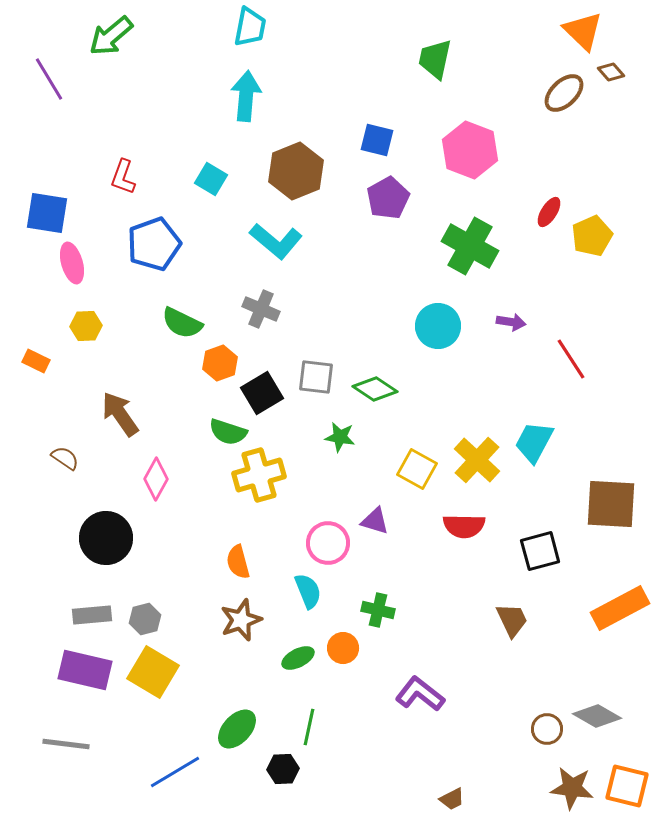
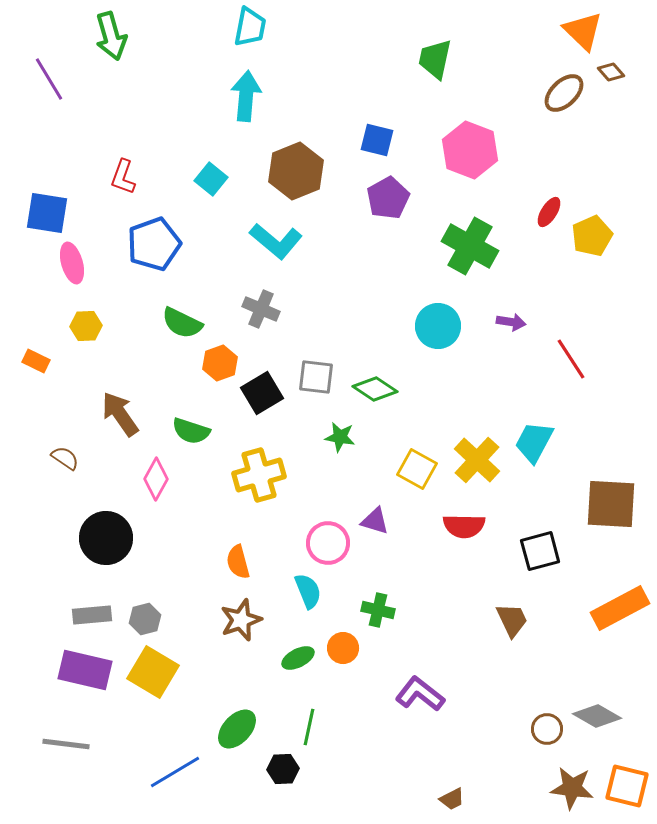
green arrow at (111, 36): rotated 66 degrees counterclockwise
cyan square at (211, 179): rotated 8 degrees clockwise
green semicircle at (228, 432): moved 37 px left, 1 px up
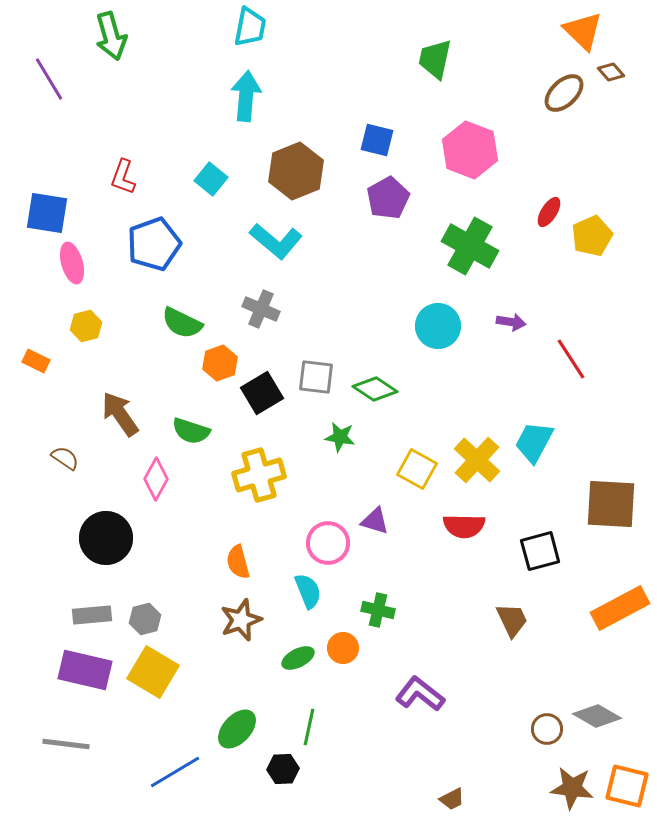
yellow hexagon at (86, 326): rotated 12 degrees counterclockwise
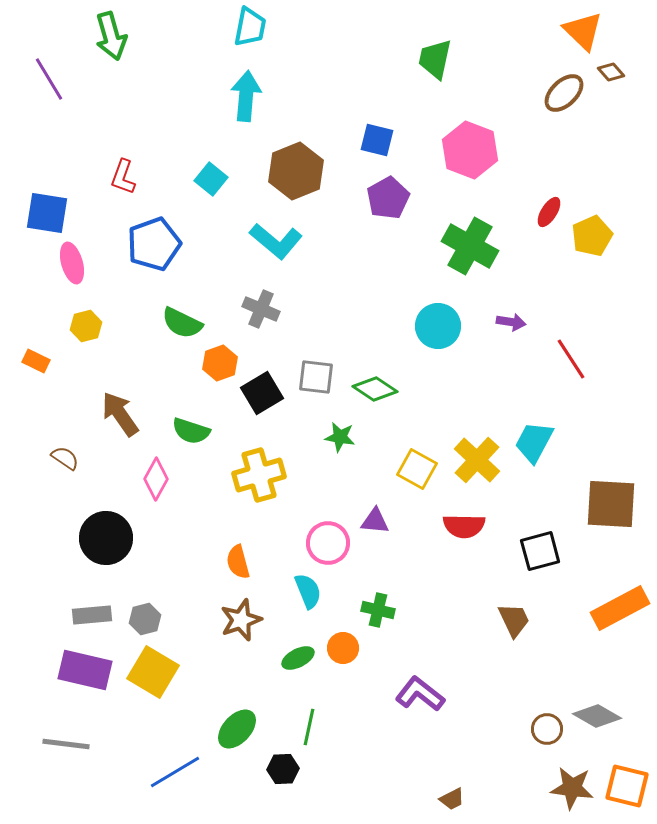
purple triangle at (375, 521): rotated 12 degrees counterclockwise
brown trapezoid at (512, 620): moved 2 px right
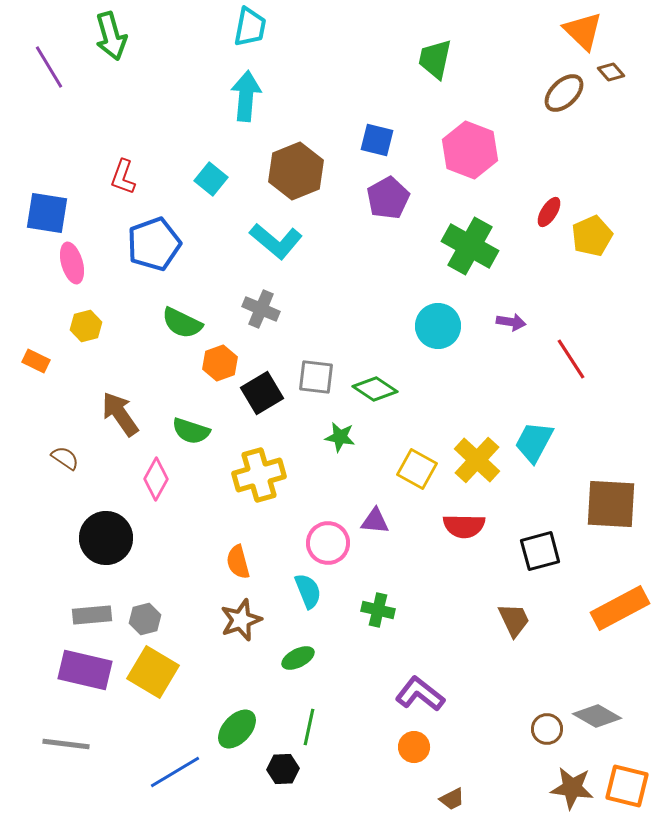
purple line at (49, 79): moved 12 px up
orange circle at (343, 648): moved 71 px right, 99 px down
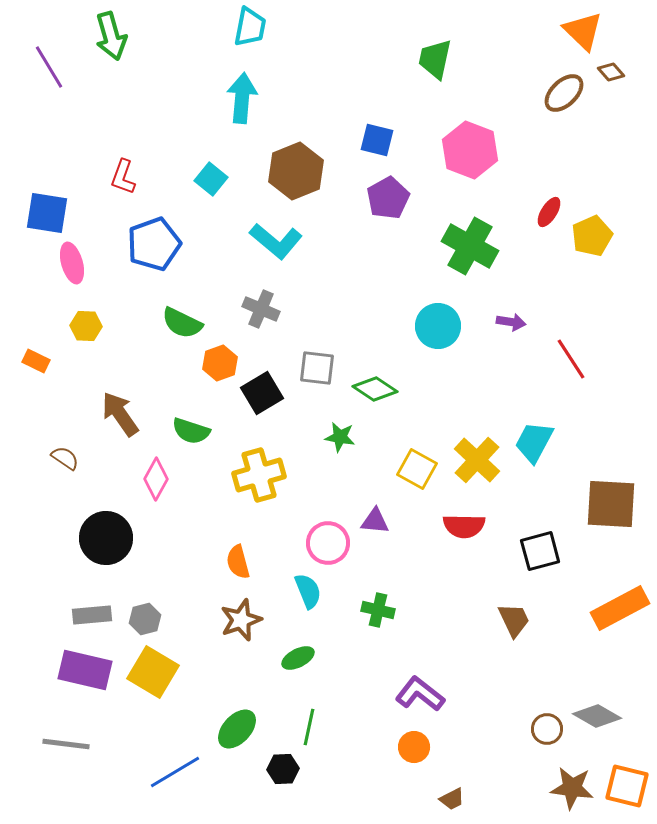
cyan arrow at (246, 96): moved 4 px left, 2 px down
yellow hexagon at (86, 326): rotated 16 degrees clockwise
gray square at (316, 377): moved 1 px right, 9 px up
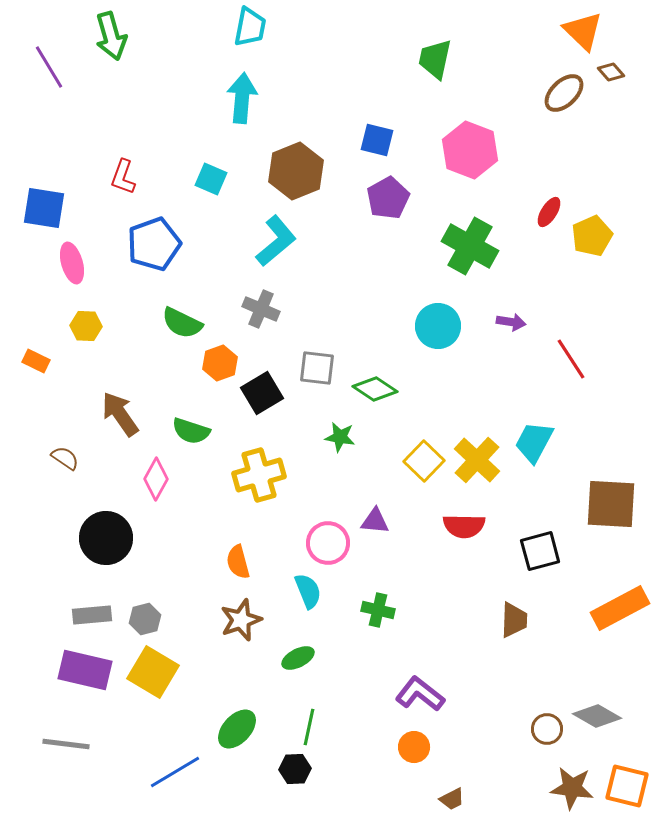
cyan square at (211, 179): rotated 16 degrees counterclockwise
blue square at (47, 213): moved 3 px left, 5 px up
cyan L-shape at (276, 241): rotated 80 degrees counterclockwise
yellow square at (417, 469): moved 7 px right, 8 px up; rotated 15 degrees clockwise
brown trapezoid at (514, 620): rotated 27 degrees clockwise
black hexagon at (283, 769): moved 12 px right
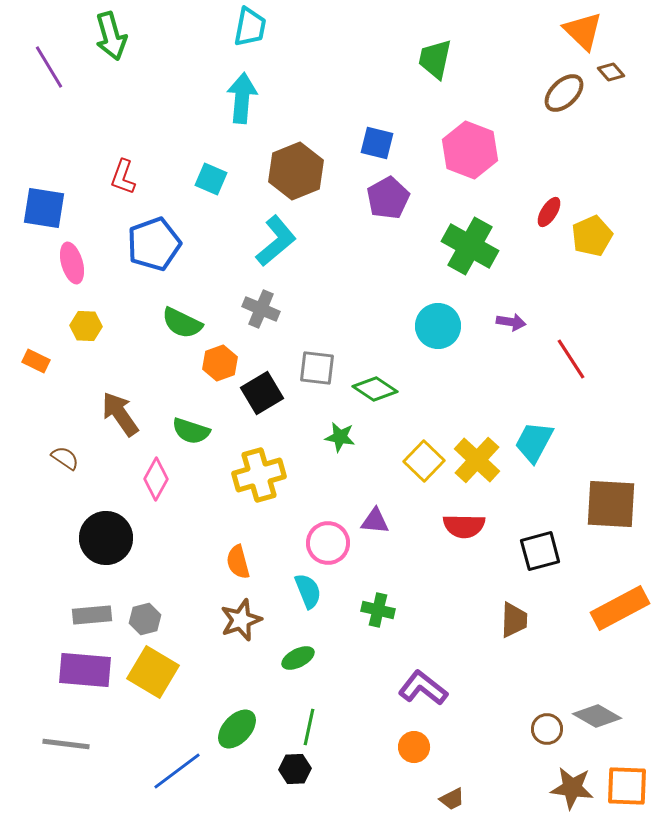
blue square at (377, 140): moved 3 px down
purple rectangle at (85, 670): rotated 8 degrees counterclockwise
purple L-shape at (420, 694): moved 3 px right, 6 px up
blue line at (175, 772): moved 2 px right, 1 px up; rotated 6 degrees counterclockwise
orange square at (627, 786): rotated 12 degrees counterclockwise
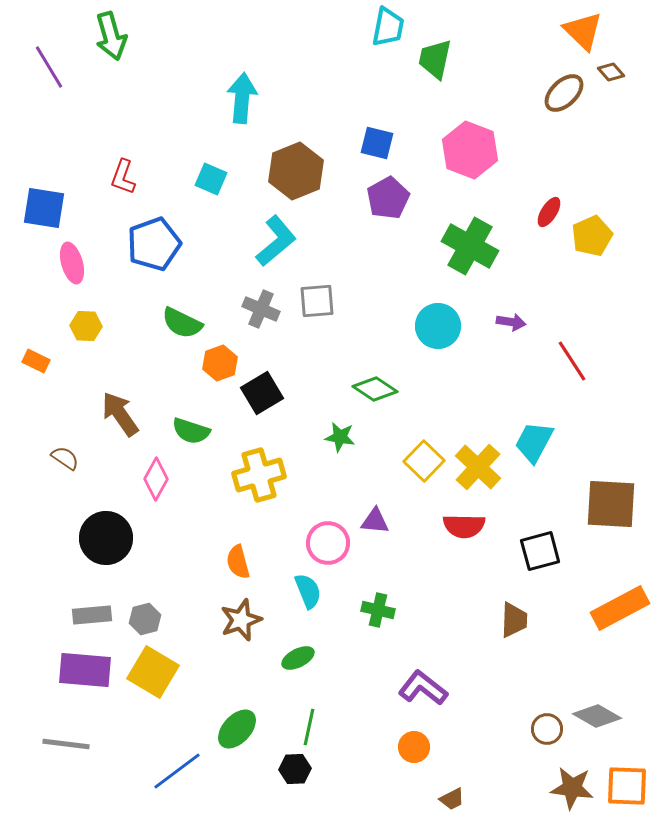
cyan trapezoid at (250, 27): moved 138 px right
red line at (571, 359): moved 1 px right, 2 px down
gray square at (317, 368): moved 67 px up; rotated 12 degrees counterclockwise
yellow cross at (477, 460): moved 1 px right, 7 px down
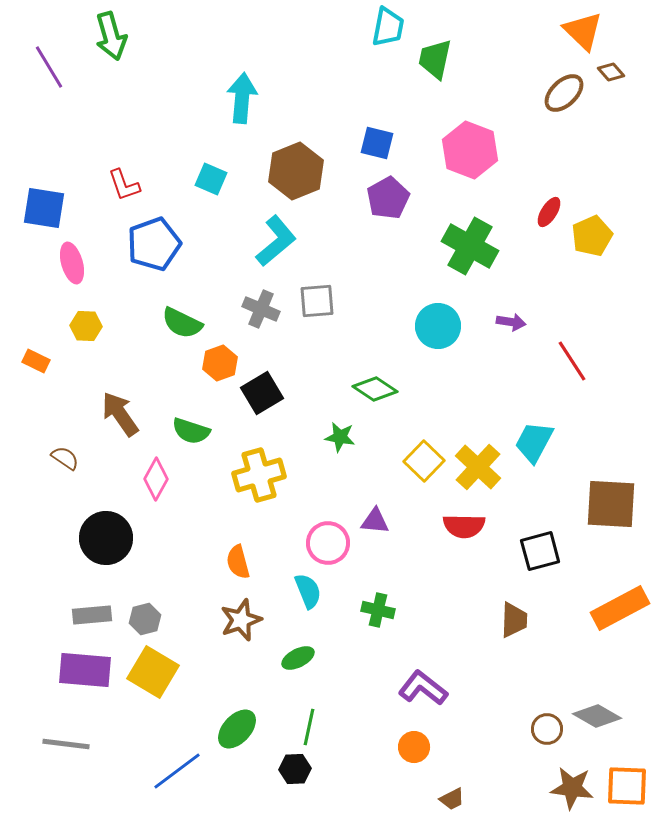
red L-shape at (123, 177): moved 1 px right, 8 px down; rotated 39 degrees counterclockwise
